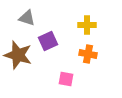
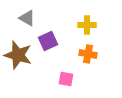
gray triangle: rotated 12 degrees clockwise
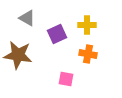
purple square: moved 9 px right, 7 px up
brown star: rotated 8 degrees counterclockwise
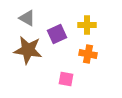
brown star: moved 10 px right, 5 px up
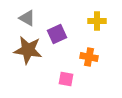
yellow cross: moved 10 px right, 4 px up
orange cross: moved 1 px right, 3 px down
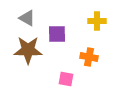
purple square: rotated 24 degrees clockwise
brown star: rotated 8 degrees counterclockwise
